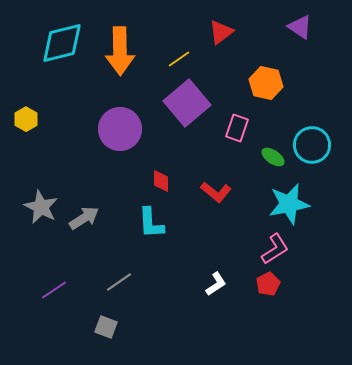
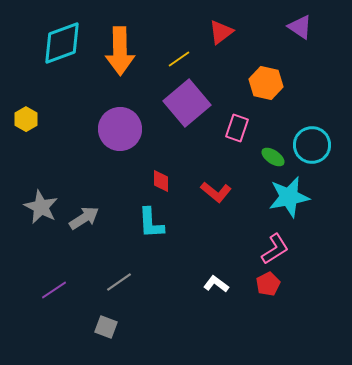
cyan diamond: rotated 6 degrees counterclockwise
cyan star: moved 7 px up
white L-shape: rotated 110 degrees counterclockwise
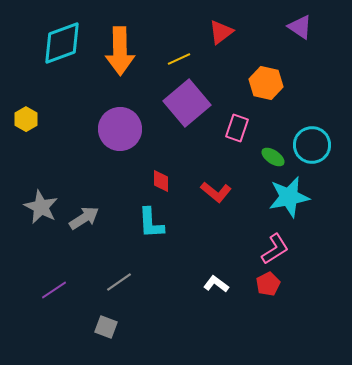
yellow line: rotated 10 degrees clockwise
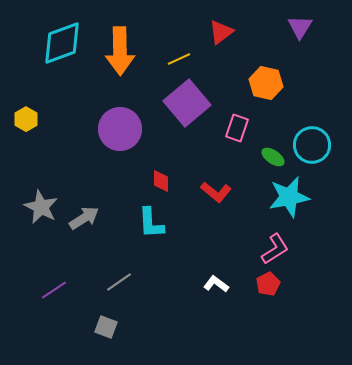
purple triangle: rotated 28 degrees clockwise
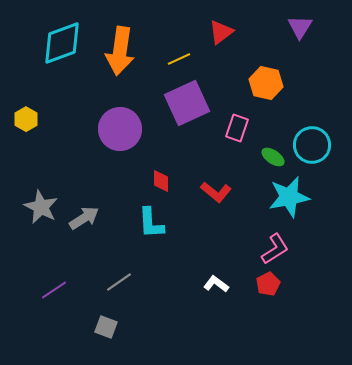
orange arrow: rotated 9 degrees clockwise
purple square: rotated 15 degrees clockwise
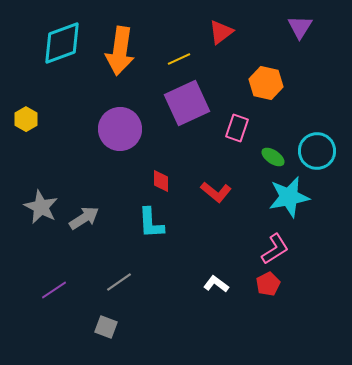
cyan circle: moved 5 px right, 6 px down
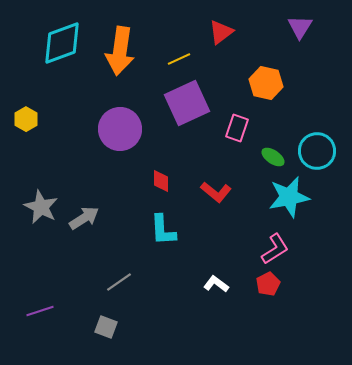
cyan L-shape: moved 12 px right, 7 px down
purple line: moved 14 px left, 21 px down; rotated 16 degrees clockwise
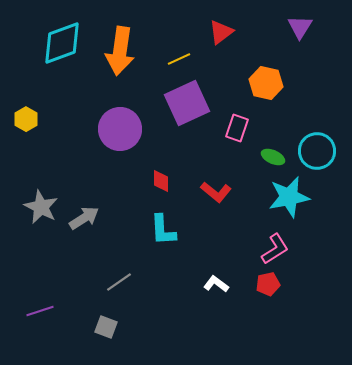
green ellipse: rotated 10 degrees counterclockwise
red pentagon: rotated 15 degrees clockwise
